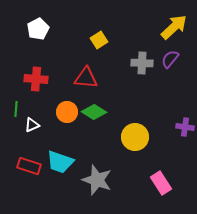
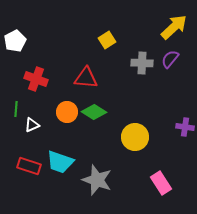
white pentagon: moved 23 px left, 12 px down
yellow square: moved 8 px right
red cross: rotated 15 degrees clockwise
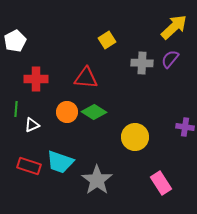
red cross: rotated 20 degrees counterclockwise
gray star: rotated 16 degrees clockwise
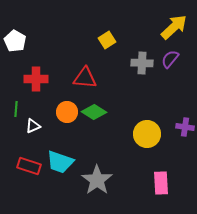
white pentagon: rotated 15 degrees counterclockwise
red triangle: moved 1 px left
white triangle: moved 1 px right, 1 px down
yellow circle: moved 12 px right, 3 px up
pink rectangle: rotated 30 degrees clockwise
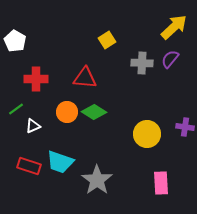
green line: rotated 49 degrees clockwise
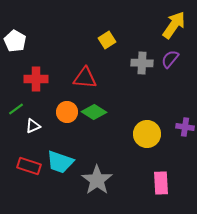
yellow arrow: moved 2 px up; rotated 12 degrees counterclockwise
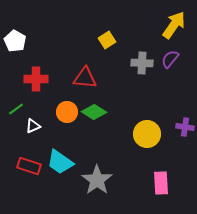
cyan trapezoid: rotated 16 degrees clockwise
